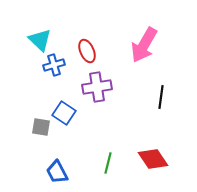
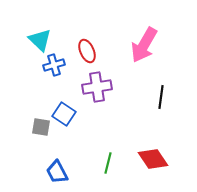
blue square: moved 1 px down
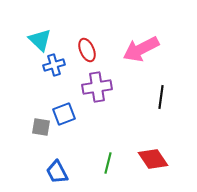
pink arrow: moved 3 px left, 4 px down; rotated 33 degrees clockwise
red ellipse: moved 1 px up
blue square: rotated 35 degrees clockwise
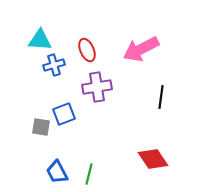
cyan triangle: rotated 40 degrees counterclockwise
green line: moved 19 px left, 11 px down
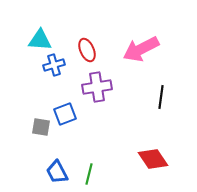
blue square: moved 1 px right
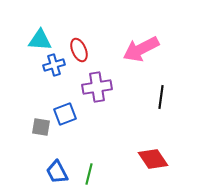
red ellipse: moved 8 px left
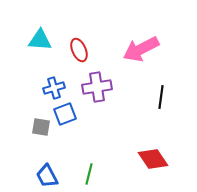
blue cross: moved 23 px down
blue trapezoid: moved 10 px left, 4 px down
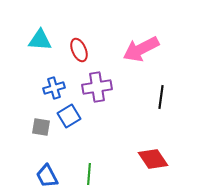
blue square: moved 4 px right, 2 px down; rotated 10 degrees counterclockwise
green line: rotated 10 degrees counterclockwise
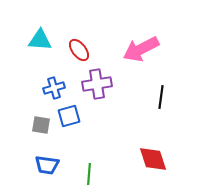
red ellipse: rotated 15 degrees counterclockwise
purple cross: moved 3 px up
blue square: rotated 15 degrees clockwise
gray square: moved 2 px up
red diamond: rotated 16 degrees clockwise
blue trapezoid: moved 11 px up; rotated 55 degrees counterclockwise
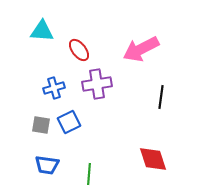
cyan triangle: moved 2 px right, 9 px up
blue square: moved 6 px down; rotated 10 degrees counterclockwise
